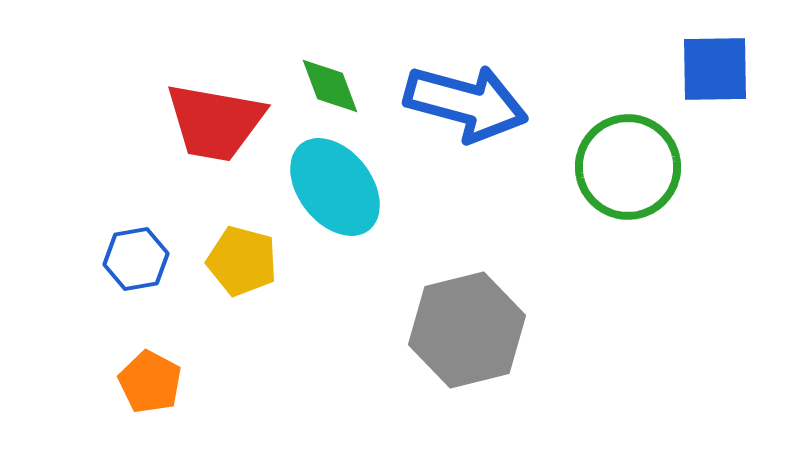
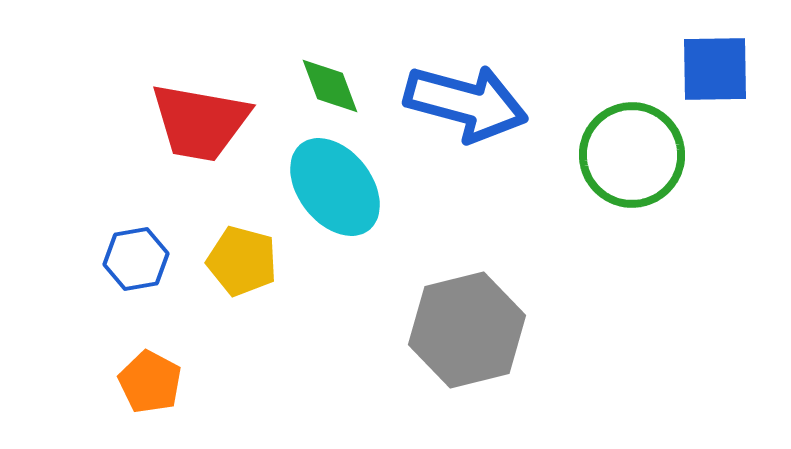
red trapezoid: moved 15 px left
green circle: moved 4 px right, 12 px up
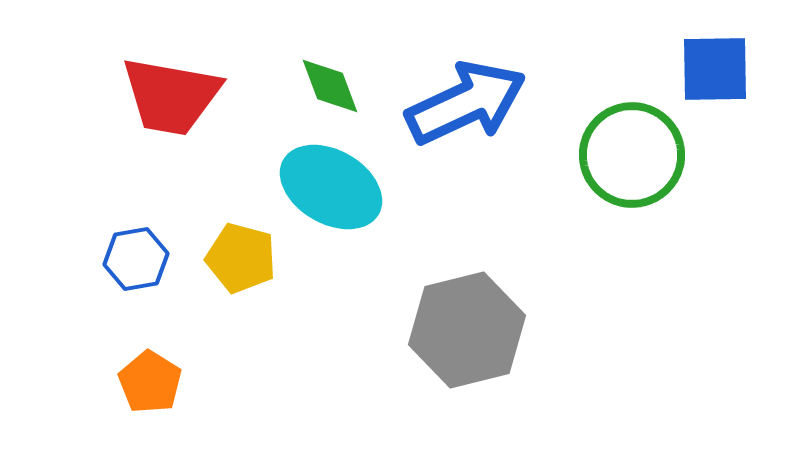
blue arrow: rotated 40 degrees counterclockwise
red trapezoid: moved 29 px left, 26 px up
cyan ellipse: moved 4 px left; rotated 22 degrees counterclockwise
yellow pentagon: moved 1 px left, 3 px up
orange pentagon: rotated 4 degrees clockwise
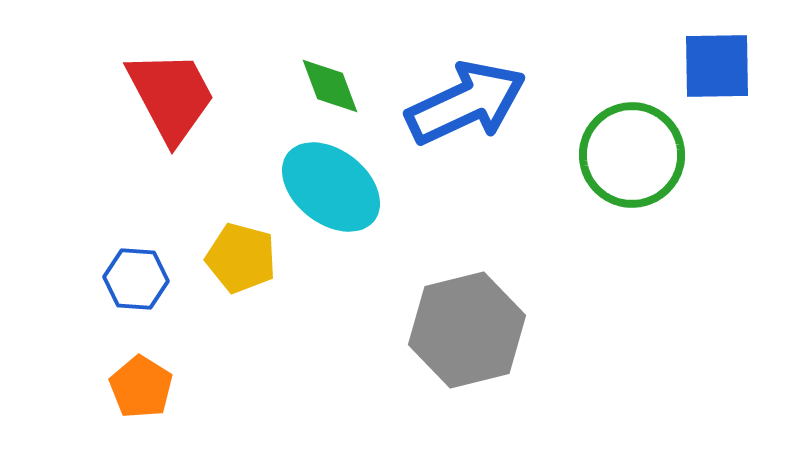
blue square: moved 2 px right, 3 px up
red trapezoid: rotated 128 degrees counterclockwise
cyan ellipse: rotated 8 degrees clockwise
blue hexagon: moved 20 px down; rotated 14 degrees clockwise
orange pentagon: moved 9 px left, 5 px down
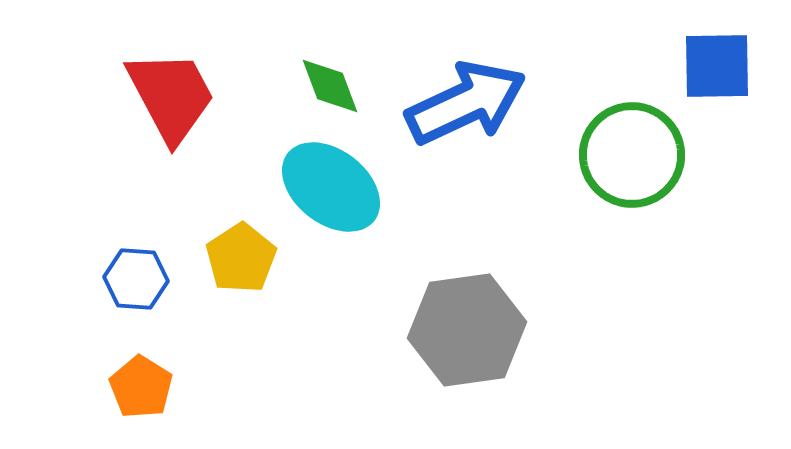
yellow pentagon: rotated 24 degrees clockwise
gray hexagon: rotated 6 degrees clockwise
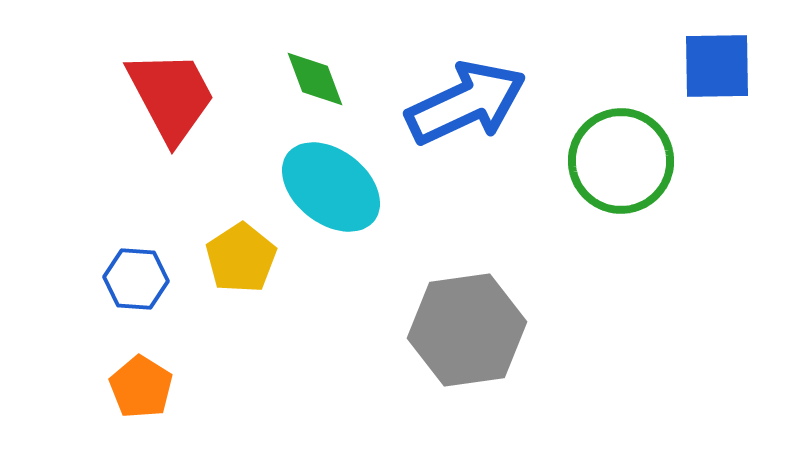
green diamond: moved 15 px left, 7 px up
green circle: moved 11 px left, 6 px down
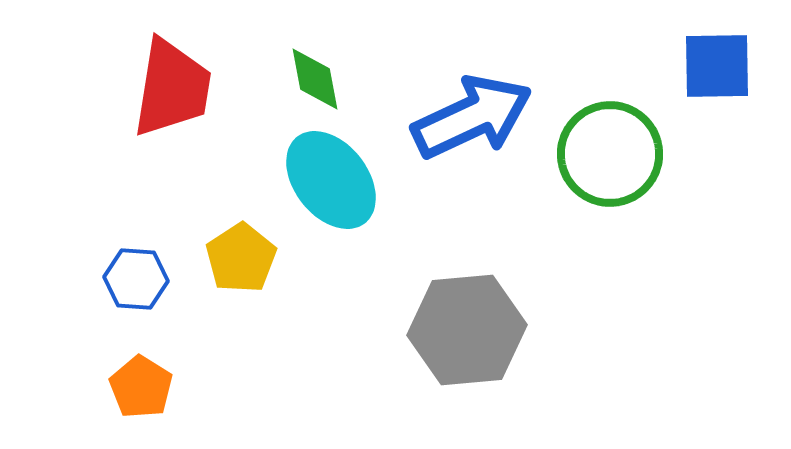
green diamond: rotated 10 degrees clockwise
red trapezoid: moved 1 px right, 8 px up; rotated 37 degrees clockwise
blue arrow: moved 6 px right, 14 px down
green circle: moved 11 px left, 7 px up
cyan ellipse: moved 7 px up; rotated 14 degrees clockwise
gray hexagon: rotated 3 degrees clockwise
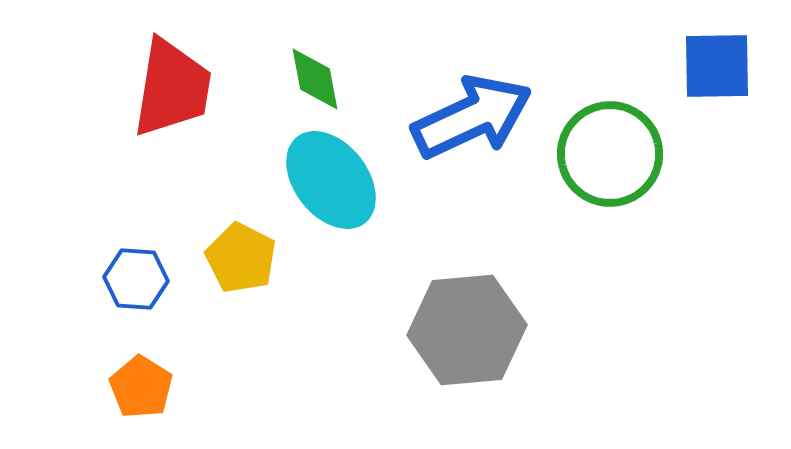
yellow pentagon: rotated 12 degrees counterclockwise
